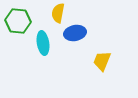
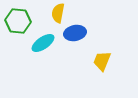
cyan ellipse: rotated 65 degrees clockwise
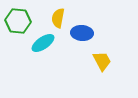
yellow semicircle: moved 5 px down
blue ellipse: moved 7 px right; rotated 15 degrees clockwise
yellow trapezoid: rotated 130 degrees clockwise
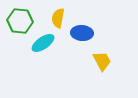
green hexagon: moved 2 px right
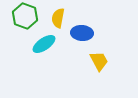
green hexagon: moved 5 px right, 5 px up; rotated 15 degrees clockwise
cyan ellipse: moved 1 px right, 1 px down
yellow trapezoid: moved 3 px left
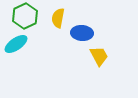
green hexagon: rotated 15 degrees clockwise
cyan ellipse: moved 28 px left
yellow trapezoid: moved 5 px up
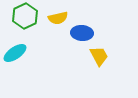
yellow semicircle: rotated 114 degrees counterclockwise
cyan ellipse: moved 1 px left, 9 px down
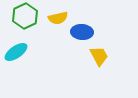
blue ellipse: moved 1 px up
cyan ellipse: moved 1 px right, 1 px up
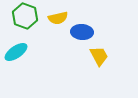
green hexagon: rotated 15 degrees counterclockwise
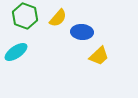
yellow semicircle: rotated 36 degrees counterclockwise
yellow trapezoid: rotated 75 degrees clockwise
